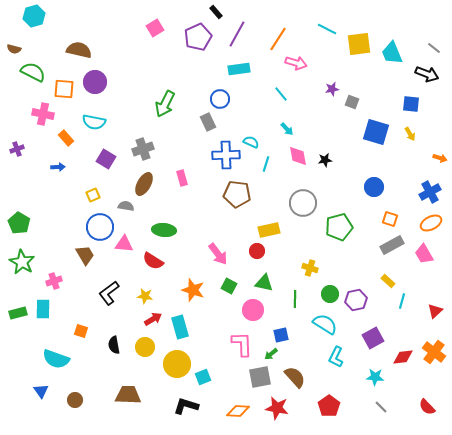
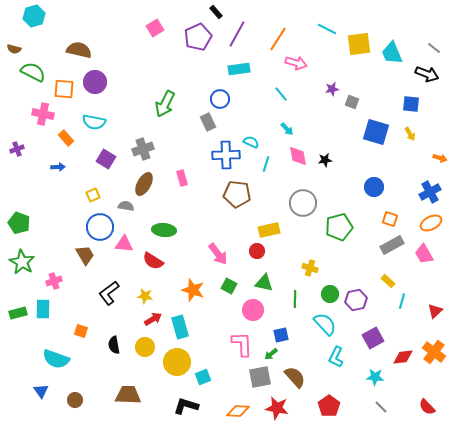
green pentagon at (19, 223): rotated 10 degrees counterclockwise
cyan semicircle at (325, 324): rotated 15 degrees clockwise
yellow circle at (177, 364): moved 2 px up
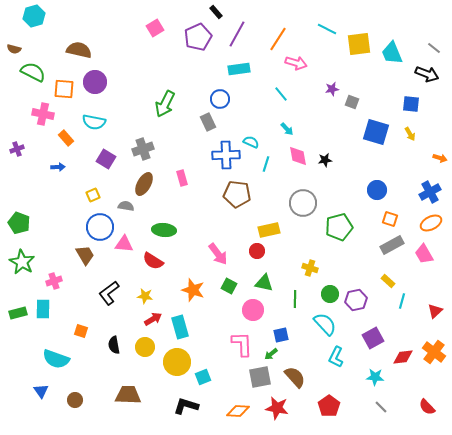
blue circle at (374, 187): moved 3 px right, 3 px down
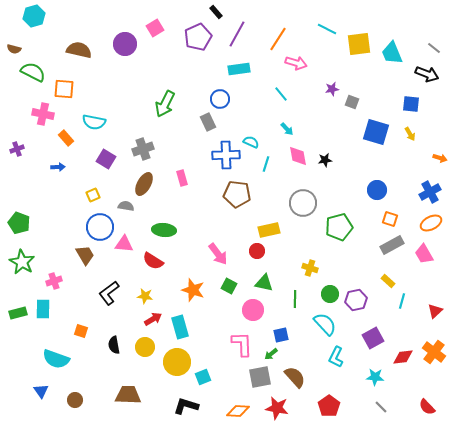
purple circle at (95, 82): moved 30 px right, 38 px up
